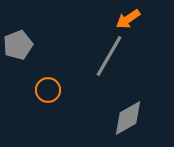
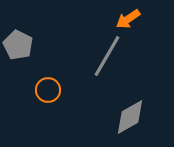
gray pentagon: rotated 24 degrees counterclockwise
gray line: moved 2 px left
gray diamond: moved 2 px right, 1 px up
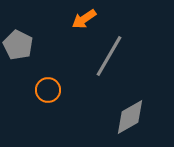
orange arrow: moved 44 px left
gray line: moved 2 px right
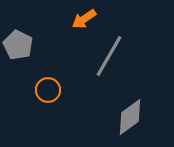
gray diamond: rotated 6 degrees counterclockwise
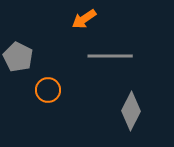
gray pentagon: moved 12 px down
gray line: moved 1 px right; rotated 60 degrees clockwise
gray diamond: moved 1 px right, 6 px up; rotated 27 degrees counterclockwise
